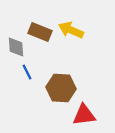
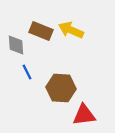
brown rectangle: moved 1 px right, 1 px up
gray diamond: moved 2 px up
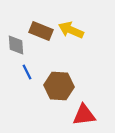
brown hexagon: moved 2 px left, 2 px up
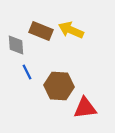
red triangle: moved 1 px right, 7 px up
